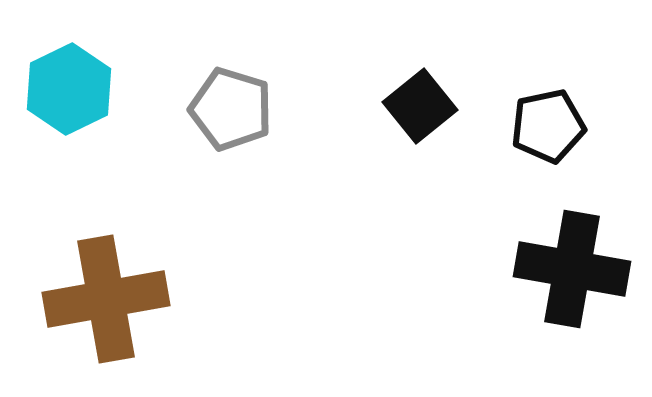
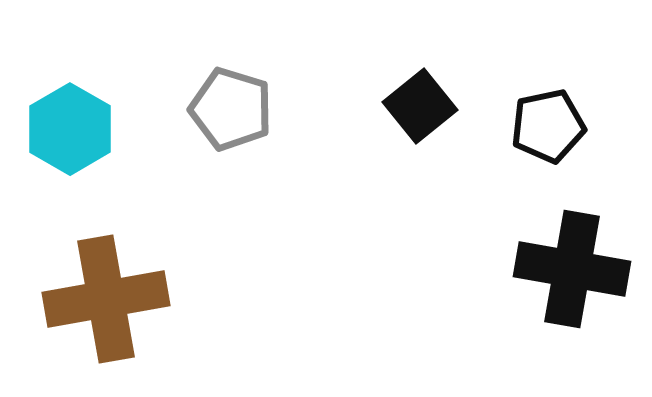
cyan hexagon: moved 1 px right, 40 px down; rotated 4 degrees counterclockwise
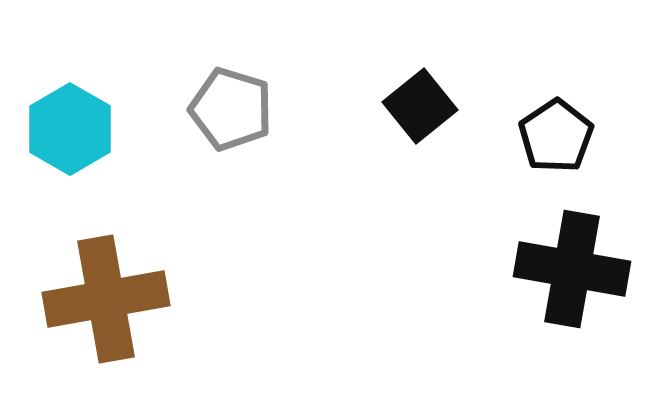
black pentagon: moved 8 px right, 10 px down; rotated 22 degrees counterclockwise
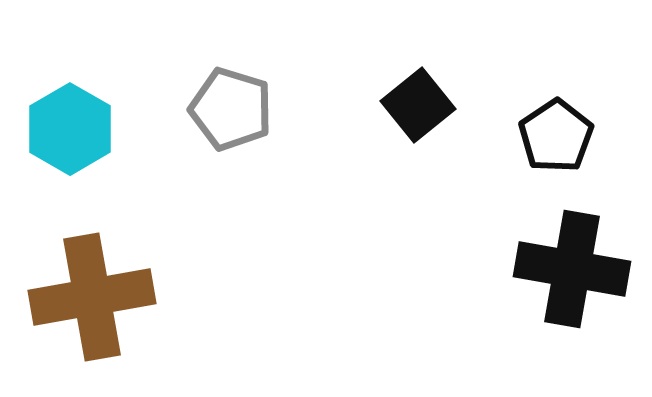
black square: moved 2 px left, 1 px up
brown cross: moved 14 px left, 2 px up
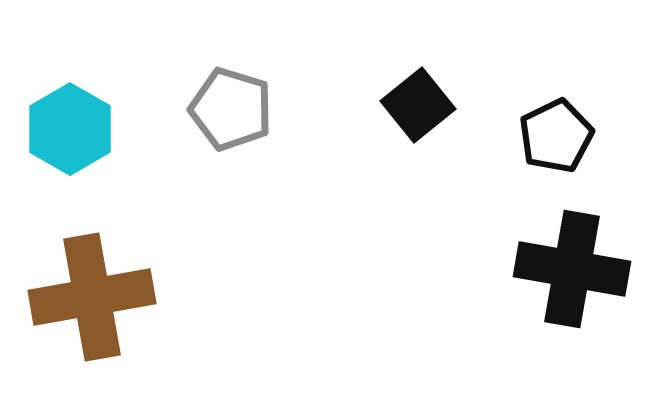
black pentagon: rotated 8 degrees clockwise
